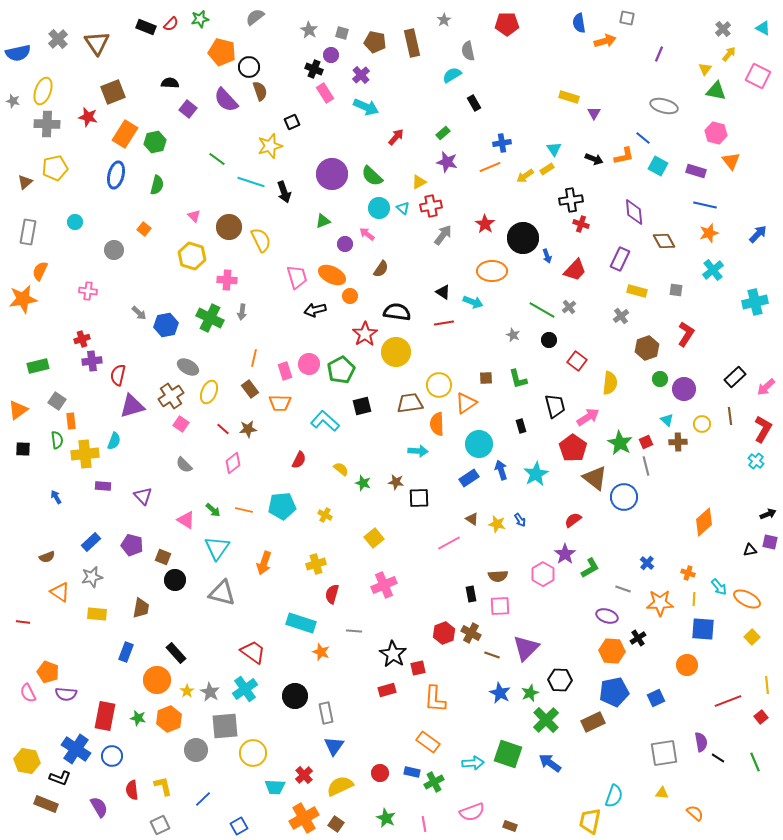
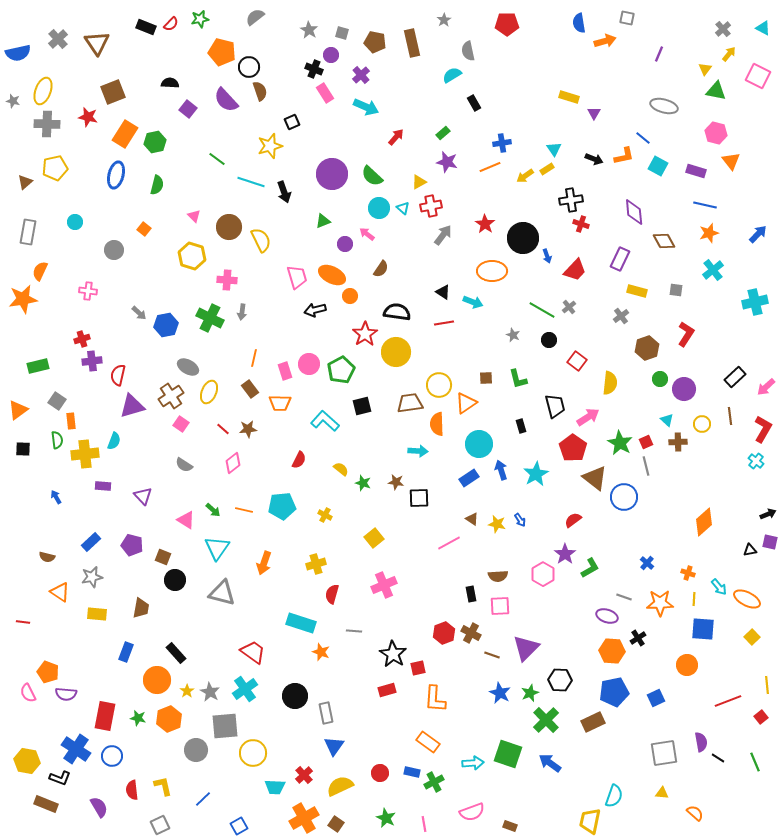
gray semicircle at (184, 465): rotated 12 degrees counterclockwise
brown semicircle at (47, 557): rotated 35 degrees clockwise
gray line at (623, 589): moved 1 px right, 8 px down
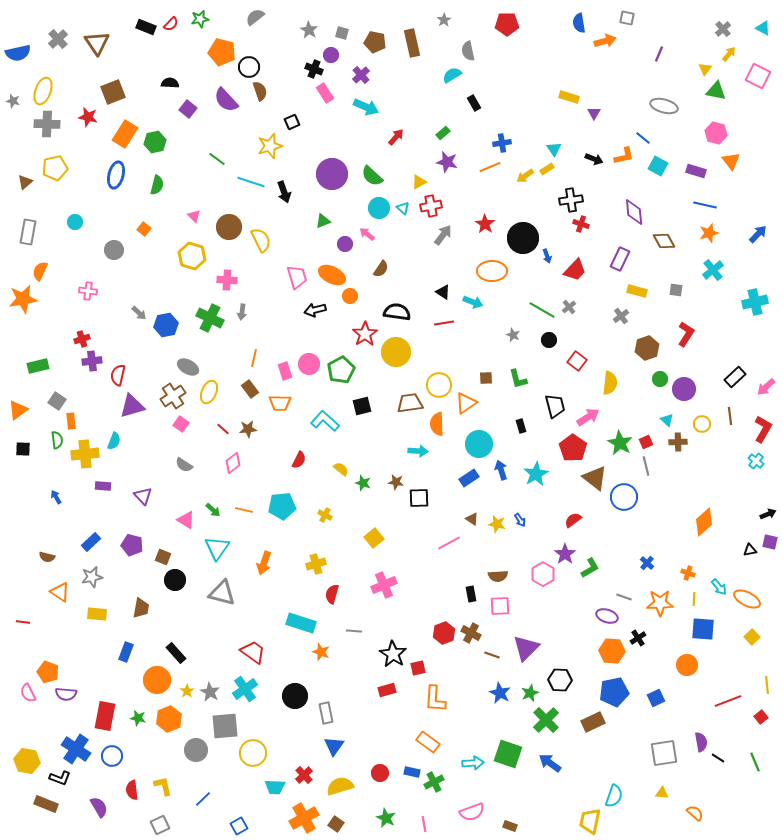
brown cross at (171, 396): moved 2 px right
yellow semicircle at (340, 786): rotated 8 degrees clockwise
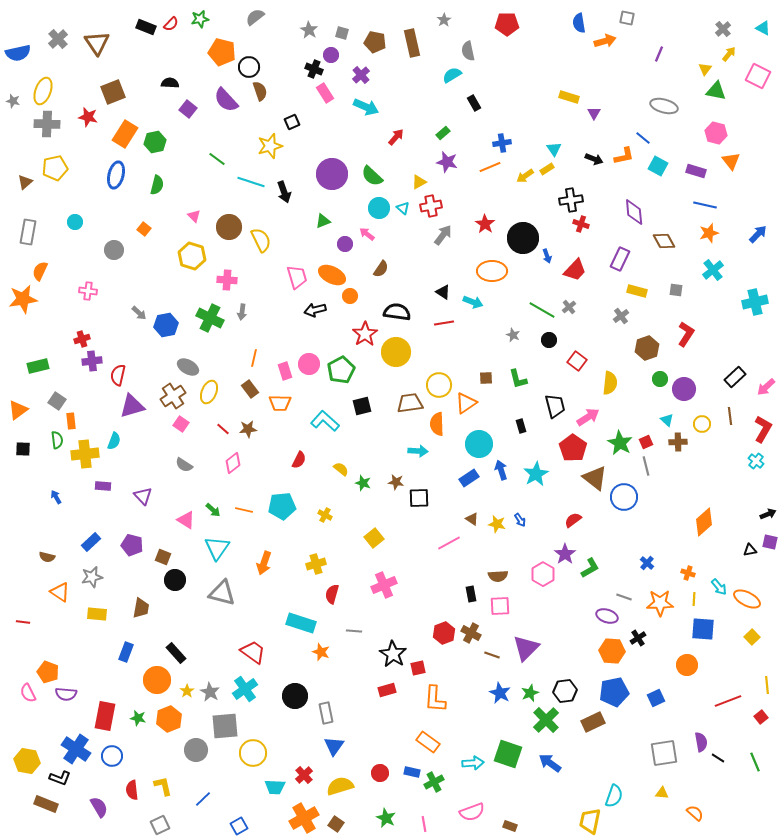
black hexagon at (560, 680): moved 5 px right, 11 px down; rotated 10 degrees counterclockwise
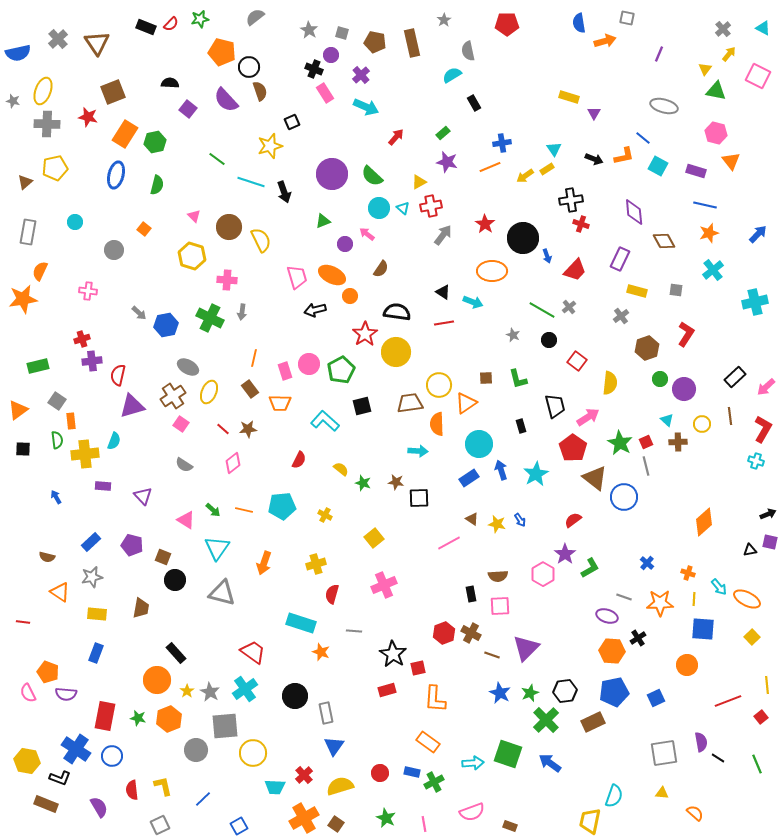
cyan cross at (756, 461): rotated 21 degrees counterclockwise
blue rectangle at (126, 652): moved 30 px left, 1 px down
green line at (755, 762): moved 2 px right, 2 px down
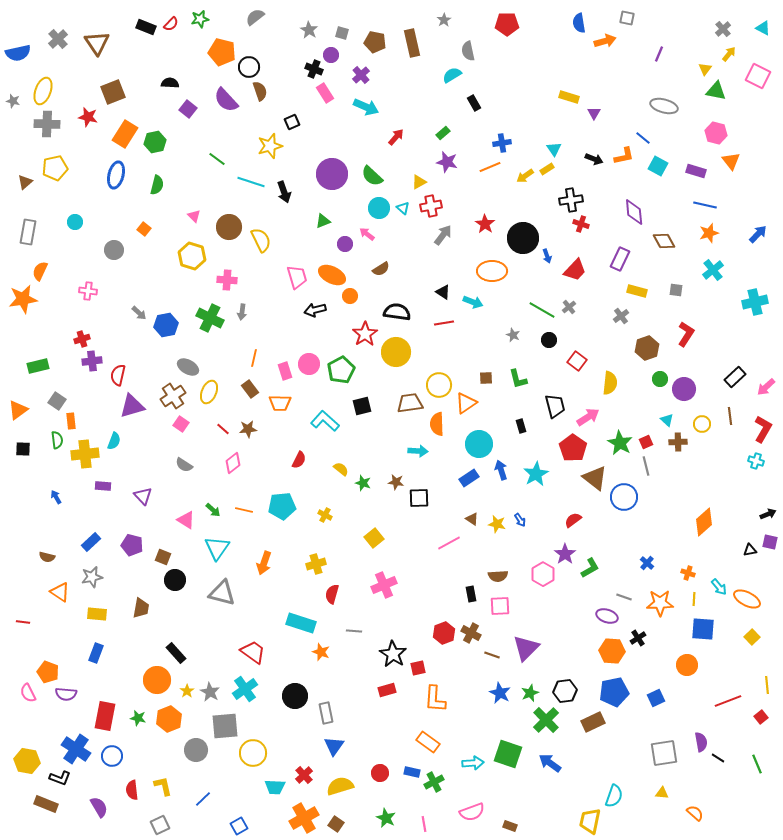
brown semicircle at (381, 269): rotated 24 degrees clockwise
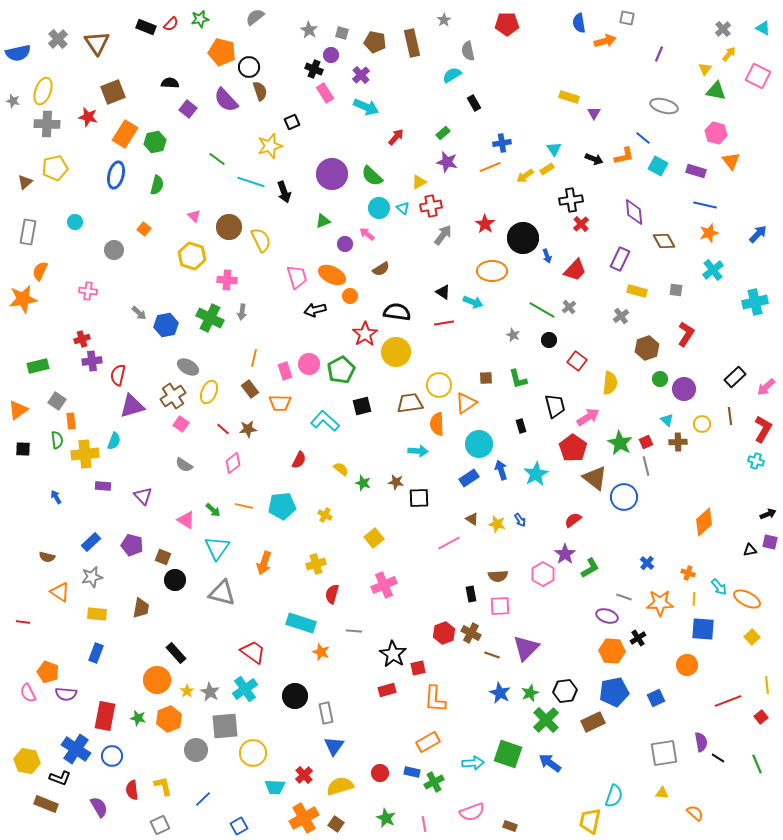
red cross at (581, 224): rotated 28 degrees clockwise
orange line at (244, 510): moved 4 px up
orange rectangle at (428, 742): rotated 65 degrees counterclockwise
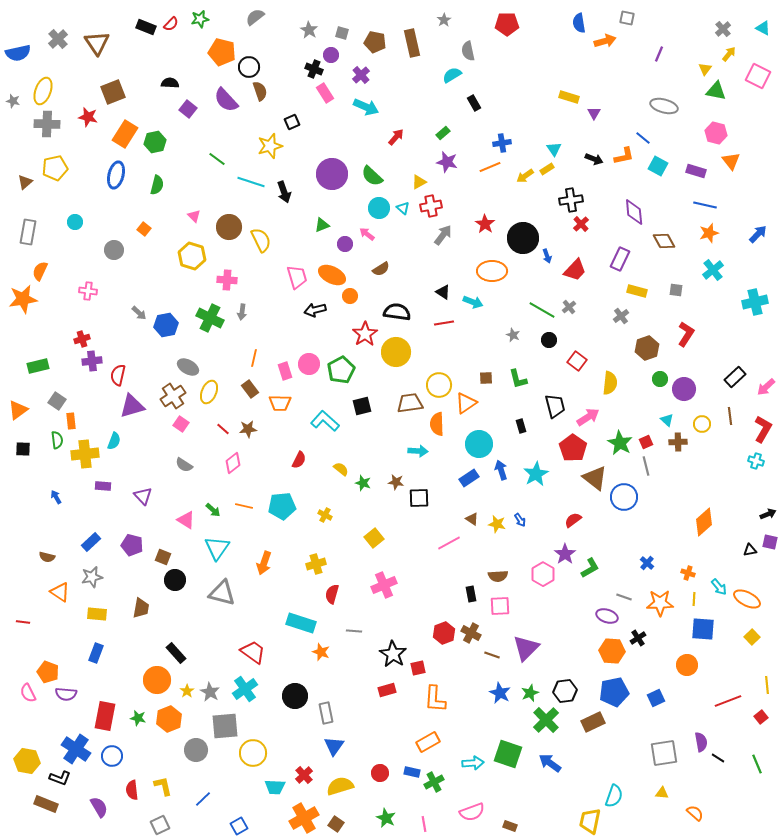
green triangle at (323, 221): moved 1 px left, 4 px down
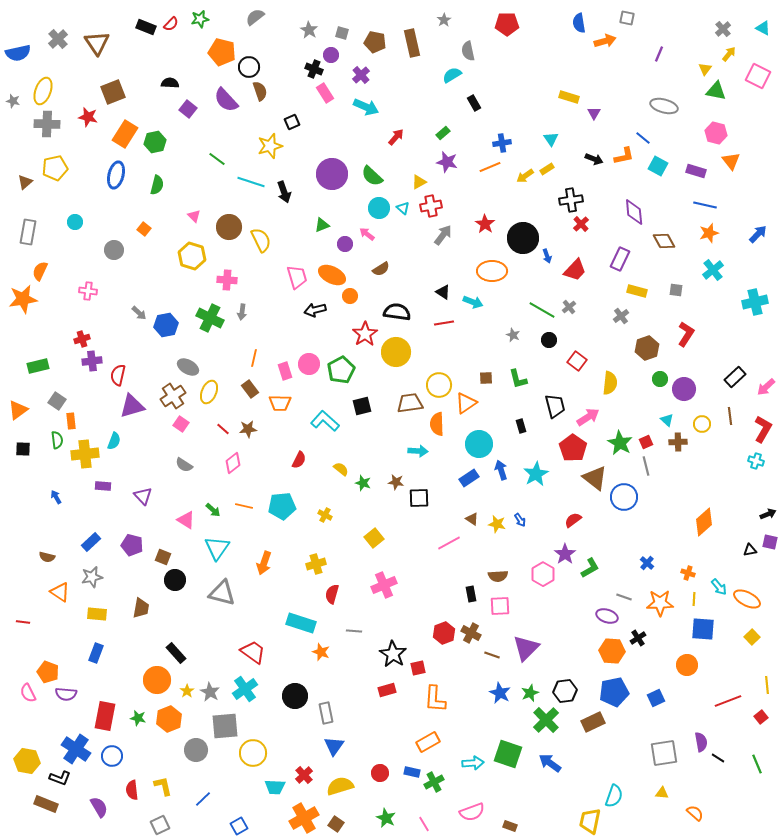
cyan triangle at (554, 149): moved 3 px left, 10 px up
pink line at (424, 824): rotated 21 degrees counterclockwise
